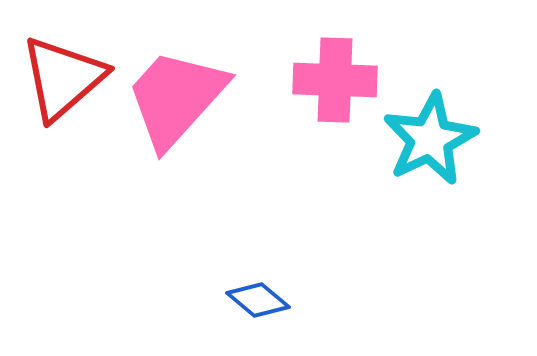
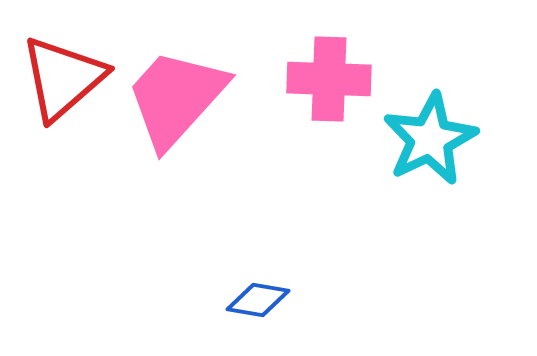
pink cross: moved 6 px left, 1 px up
blue diamond: rotated 30 degrees counterclockwise
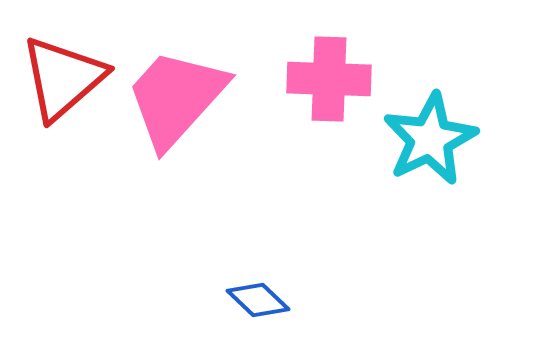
blue diamond: rotated 34 degrees clockwise
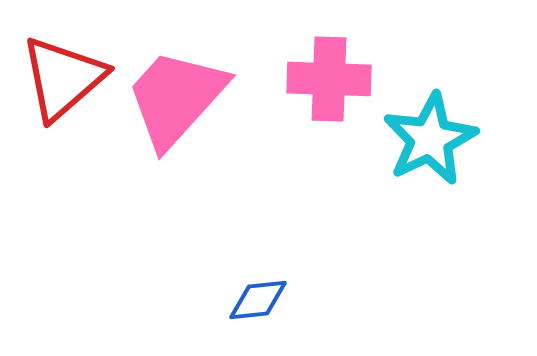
blue diamond: rotated 50 degrees counterclockwise
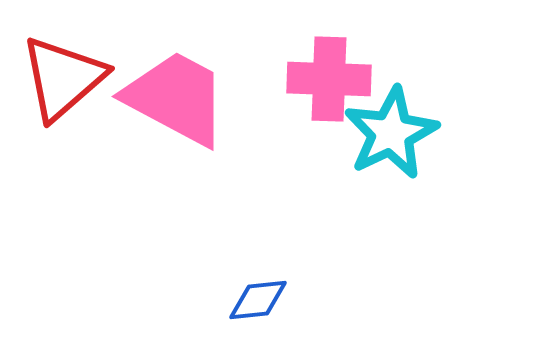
pink trapezoid: rotated 76 degrees clockwise
cyan star: moved 39 px left, 6 px up
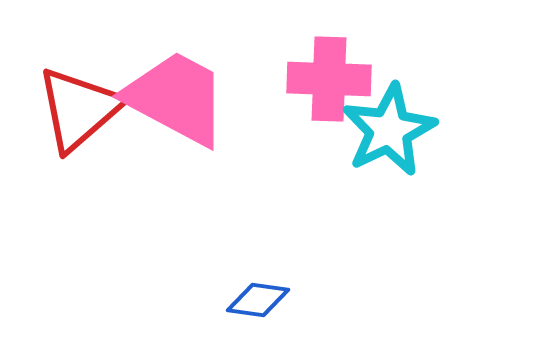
red triangle: moved 16 px right, 31 px down
cyan star: moved 2 px left, 3 px up
blue diamond: rotated 14 degrees clockwise
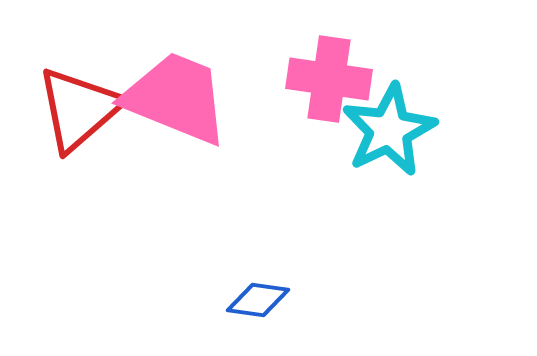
pink cross: rotated 6 degrees clockwise
pink trapezoid: rotated 6 degrees counterclockwise
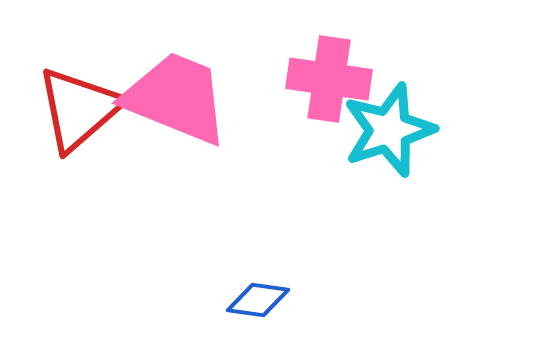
cyan star: rotated 8 degrees clockwise
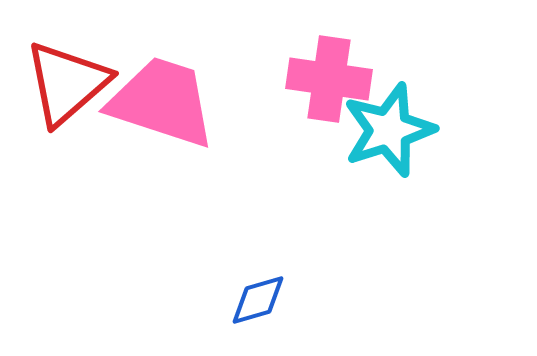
pink trapezoid: moved 14 px left, 4 px down; rotated 4 degrees counterclockwise
red triangle: moved 12 px left, 26 px up
blue diamond: rotated 24 degrees counterclockwise
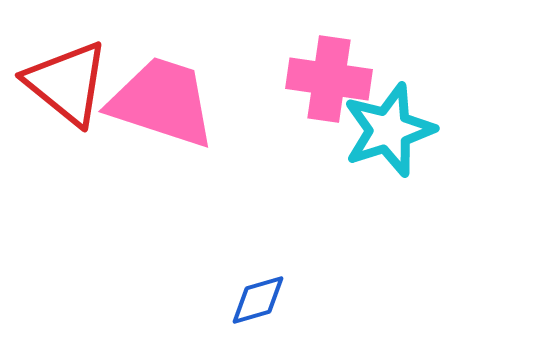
red triangle: rotated 40 degrees counterclockwise
